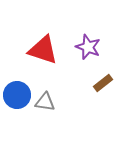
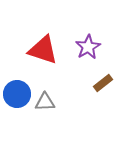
purple star: rotated 20 degrees clockwise
blue circle: moved 1 px up
gray triangle: rotated 10 degrees counterclockwise
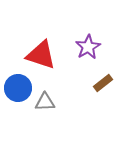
red triangle: moved 2 px left, 5 px down
blue circle: moved 1 px right, 6 px up
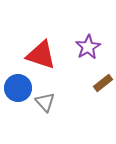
gray triangle: rotated 50 degrees clockwise
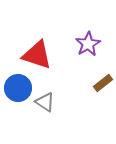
purple star: moved 3 px up
red triangle: moved 4 px left
gray triangle: rotated 15 degrees counterclockwise
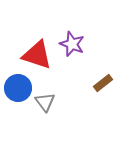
purple star: moved 16 px left; rotated 20 degrees counterclockwise
gray triangle: rotated 20 degrees clockwise
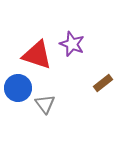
gray triangle: moved 2 px down
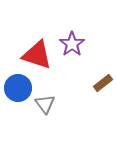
purple star: rotated 15 degrees clockwise
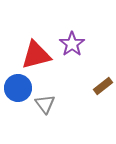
red triangle: moved 1 px left; rotated 32 degrees counterclockwise
brown rectangle: moved 3 px down
